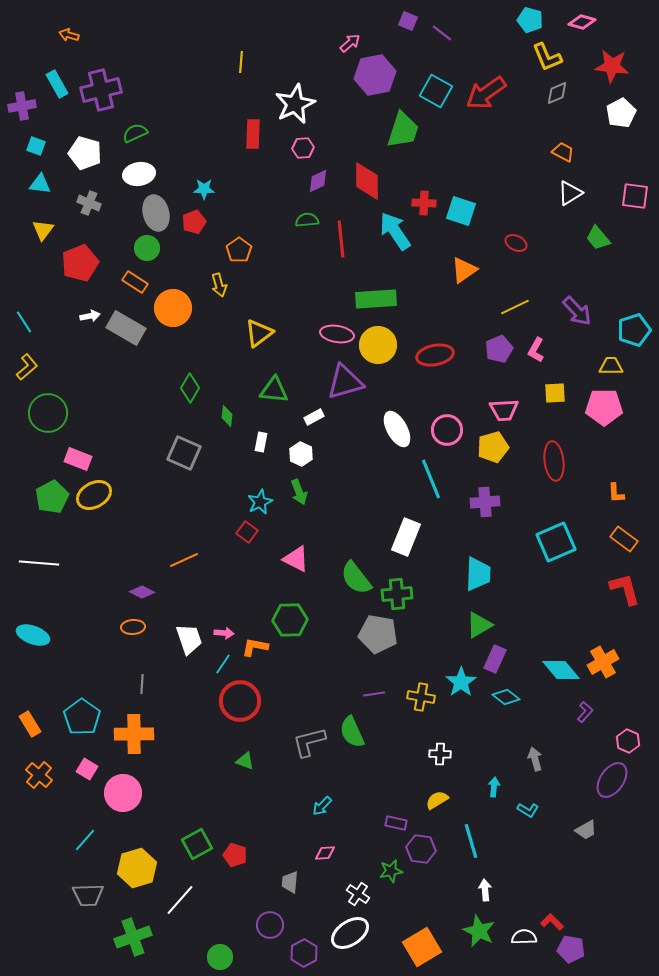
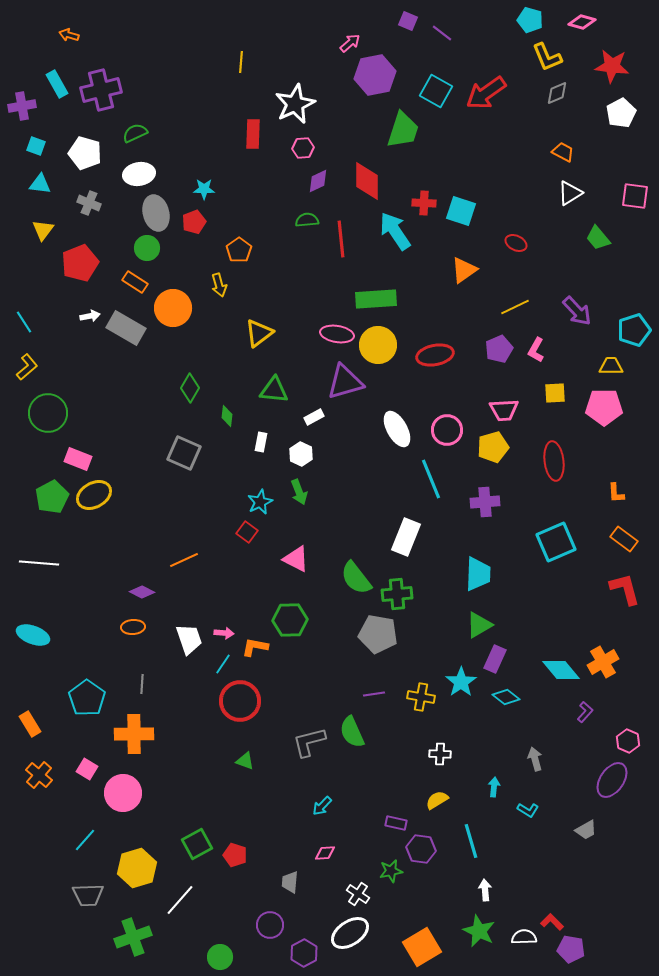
cyan pentagon at (82, 717): moved 5 px right, 19 px up
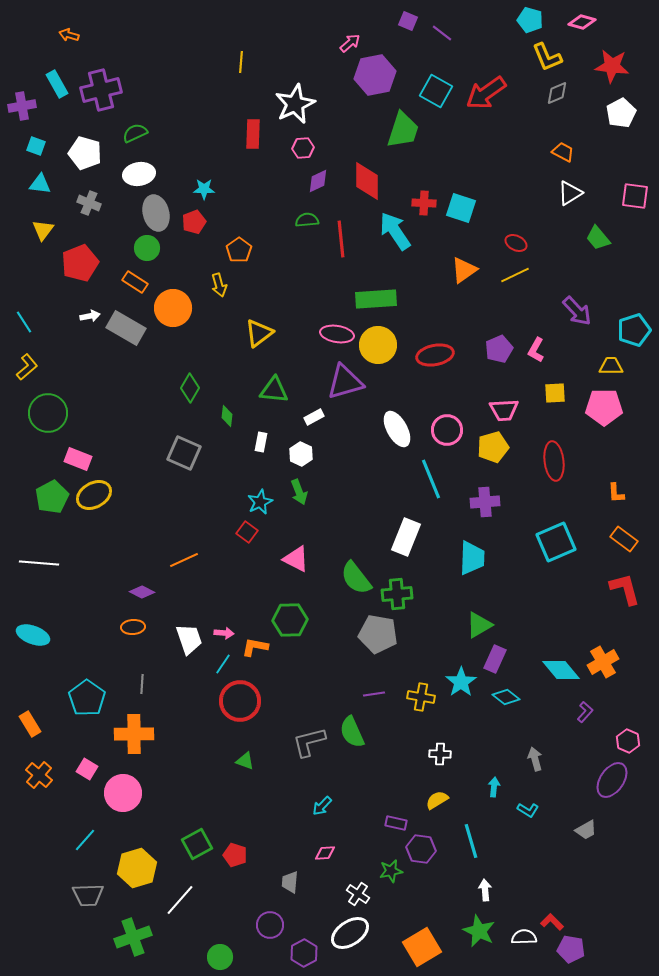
cyan square at (461, 211): moved 3 px up
yellow line at (515, 307): moved 32 px up
cyan trapezoid at (478, 574): moved 6 px left, 16 px up
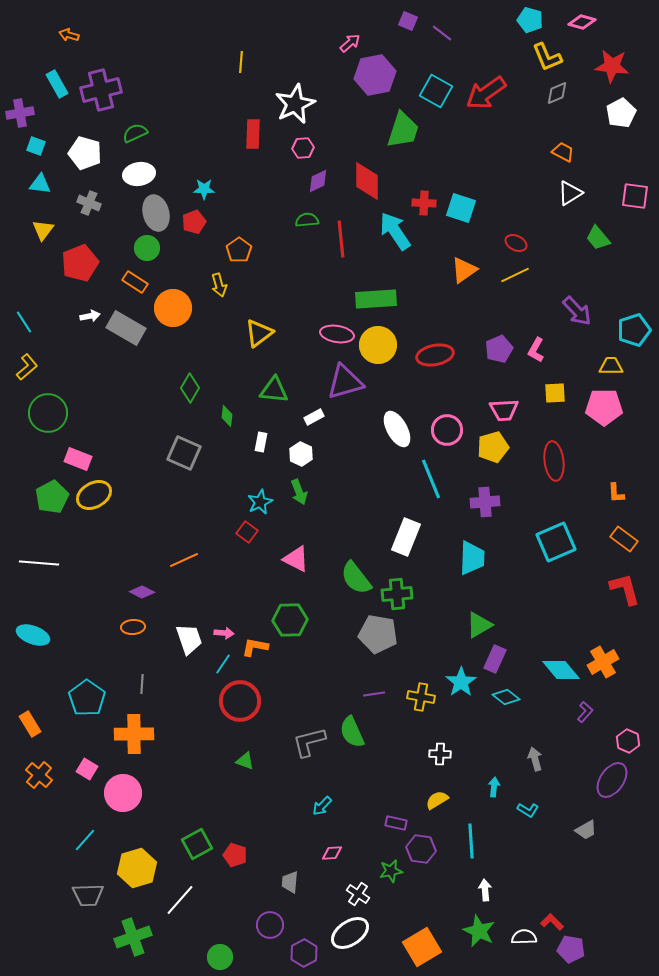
purple cross at (22, 106): moved 2 px left, 7 px down
cyan line at (471, 841): rotated 12 degrees clockwise
pink diamond at (325, 853): moved 7 px right
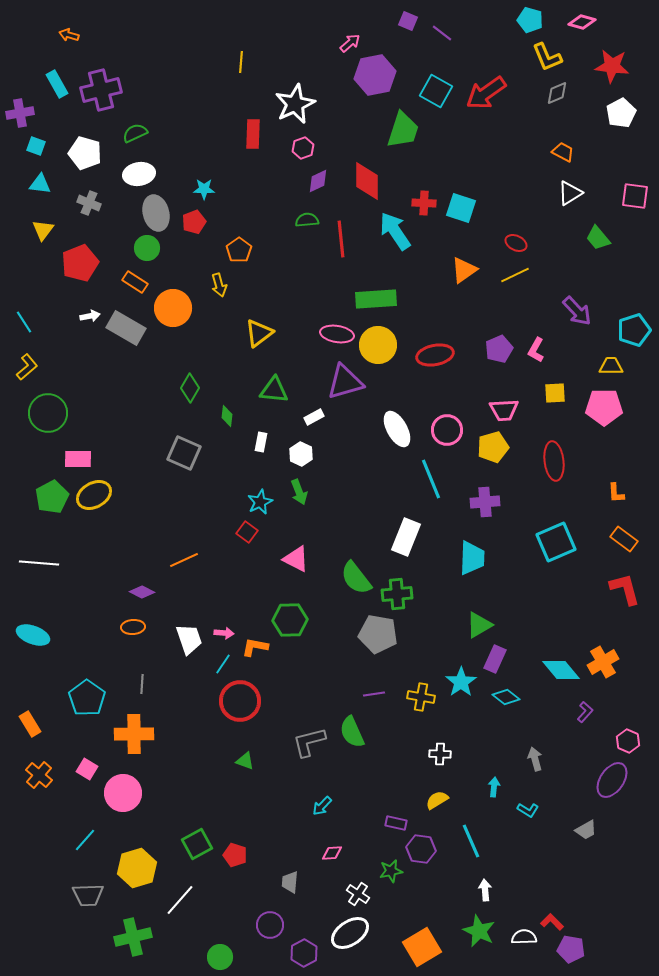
pink hexagon at (303, 148): rotated 15 degrees counterclockwise
pink rectangle at (78, 459): rotated 20 degrees counterclockwise
cyan line at (471, 841): rotated 20 degrees counterclockwise
green cross at (133, 937): rotated 6 degrees clockwise
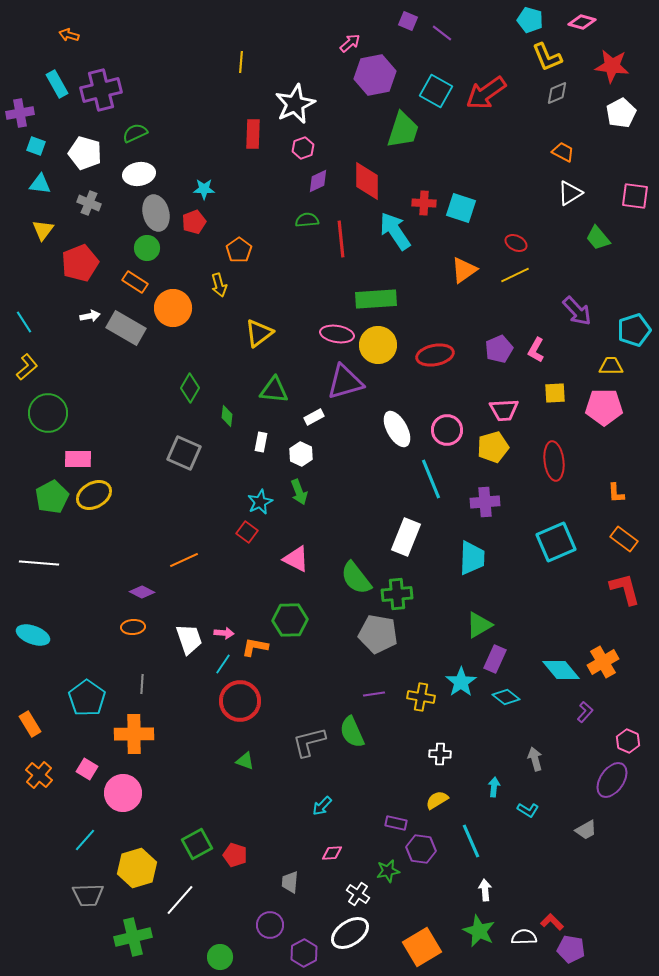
green star at (391, 871): moved 3 px left
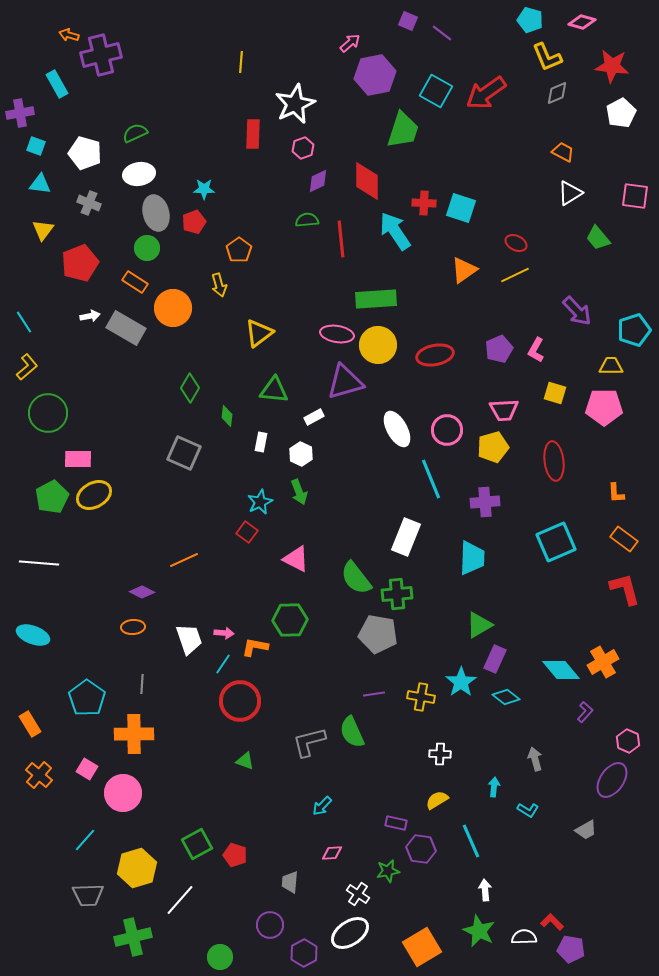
purple cross at (101, 90): moved 35 px up
yellow square at (555, 393): rotated 20 degrees clockwise
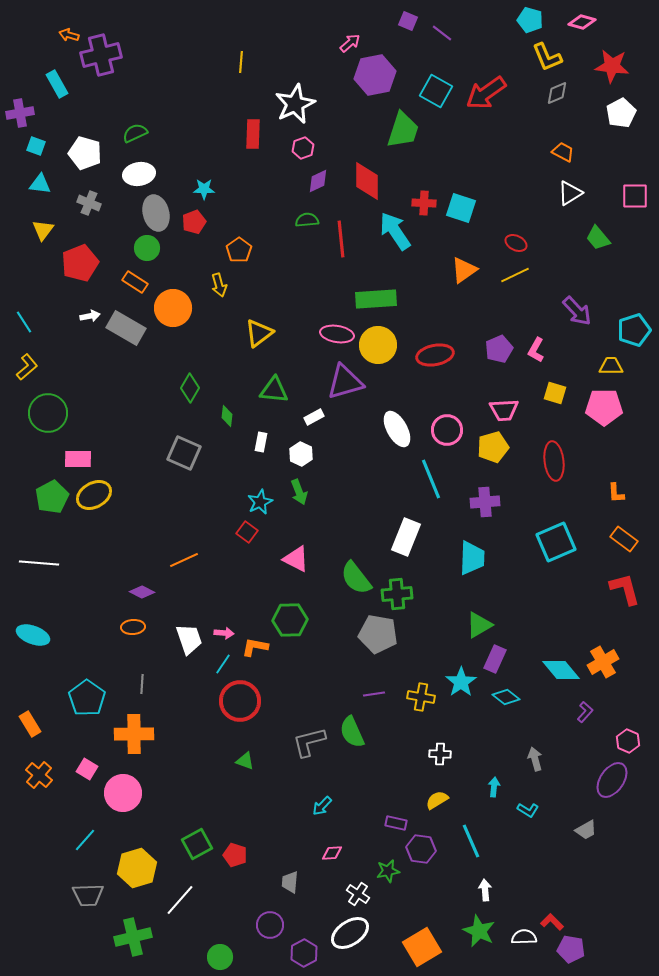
pink square at (635, 196): rotated 8 degrees counterclockwise
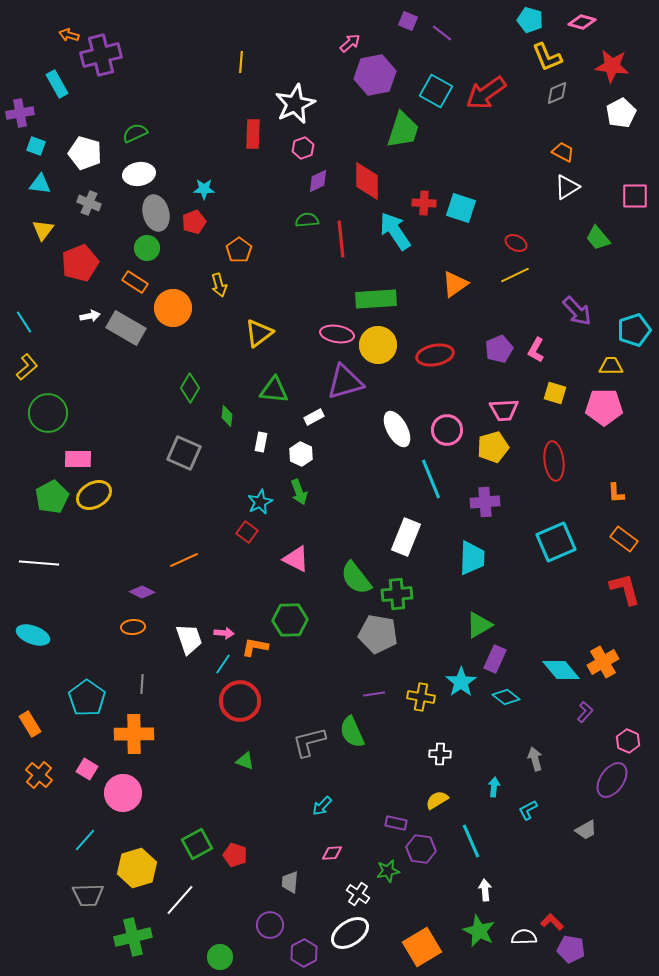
white triangle at (570, 193): moved 3 px left, 6 px up
orange triangle at (464, 270): moved 9 px left, 14 px down
cyan L-shape at (528, 810): rotated 120 degrees clockwise
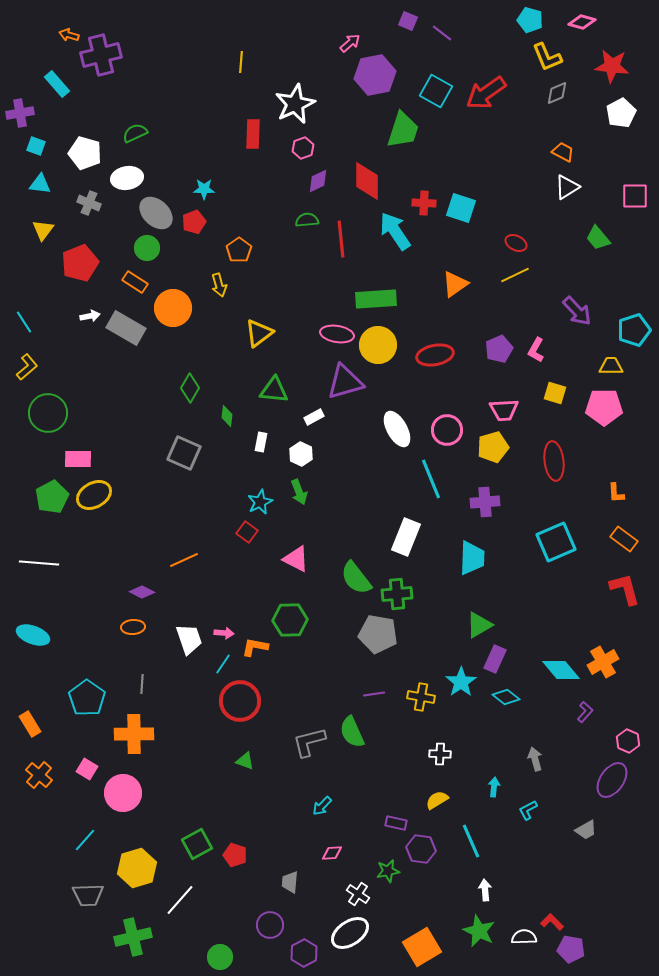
cyan rectangle at (57, 84): rotated 12 degrees counterclockwise
white ellipse at (139, 174): moved 12 px left, 4 px down
gray ellipse at (156, 213): rotated 32 degrees counterclockwise
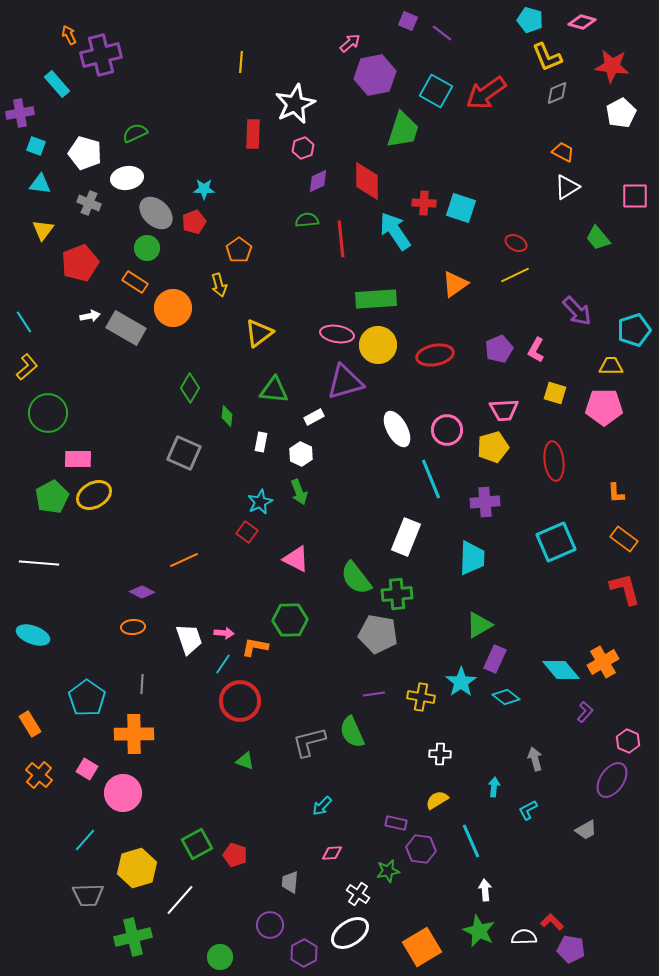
orange arrow at (69, 35): rotated 48 degrees clockwise
